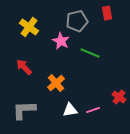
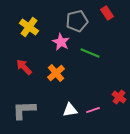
red rectangle: rotated 24 degrees counterclockwise
pink star: moved 1 px down
orange cross: moved 10 px up
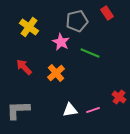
gray L-shape: moved 6 px left
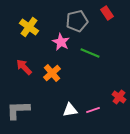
orange cross: moved 4 px left
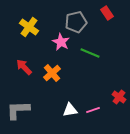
gray pentagon: moved 1 px left, 1 px down
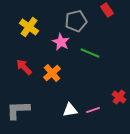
red rectangle: moved 3 px up
gray pentagon: moved 1 px up
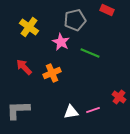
red rectangle: rotated 32 degrees counterclockwise
gray pentagon: moved 1 px left, 1 px up
orange cross: rotated 18 degrees clockwise
white triangle: moved 1 px right, 2 px down
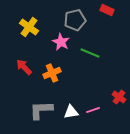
gray L-shape: moved 23 px right
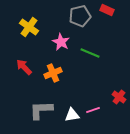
gray pentagon: moved 5 px right, 4 px up
orange cross: moved 1 px right
white triangle: moved 1 px right, 3 px down
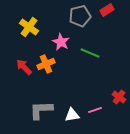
red rectangle: rotated 56 degrees counterclockwise
orange cross: moved 7 px left, 9 px up
pink line: moved 2 px right
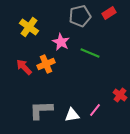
red rectangle: moved 2 px right, 3 px down
red cross: moved 1 px right, 2 px up
pink line: rotated 32 degrees counterclockwise
